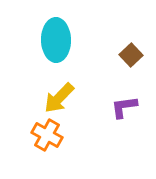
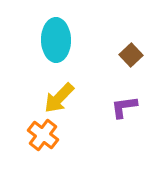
orange cross: moved 4 px left; rotated 8 degrees clockwise
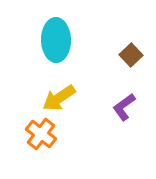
yellow arrow: rotated 12 degrees clockwise
purple L-shape: rotated 28 degrees counterclockwise
orange cross: moved 2 px left, 1 px up
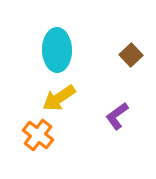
cyan ellipse: moved 1 px right, 10 px down
purple L-shape: moved 7 px left, 9 px down
orange cross: moved 3 px left, 1 px down
